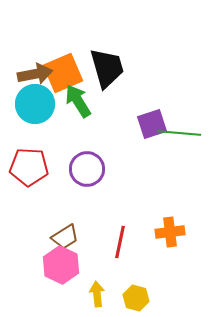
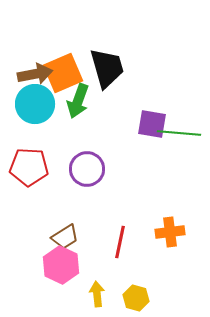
green arrow: rotated 128 degrees counterclockwise
purple square: rotated 28 degrees clockwise
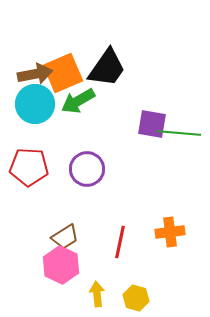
black trapezoid: rotated 51 degrees clockwise
green arrow: rotated 40 degrees clockwise
